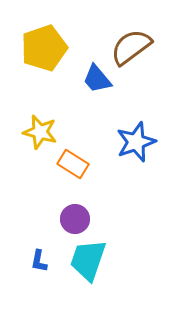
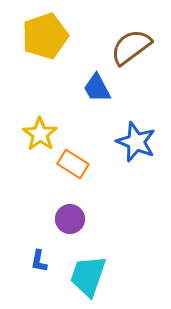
yellow pentagon: moved 1 px right, 12 px up
blue trapezoid: moved 9 px down; rotated 12 degrees clockwise
yellow star: moved 2 px down; rotated 20 degrees clockwise
blue star: rotated 30 degrees counterclockwise
purple circle: moved 5 px left
cyan trapezoid: moved 16 px down
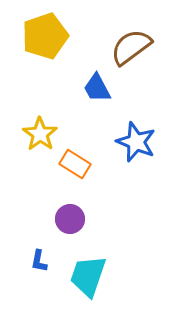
orange rectangle: moved 2 px right
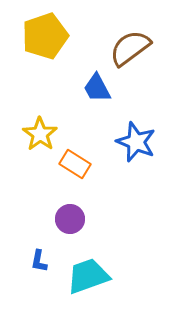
brown semicircle: moved 1 px left, 1 px down
cyan trapezoid: rotated 51 degrees clockwise
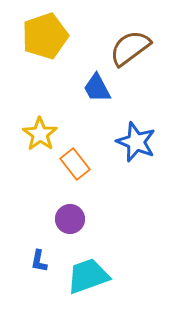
orange rectangle: rotated 20 degrees clockwise
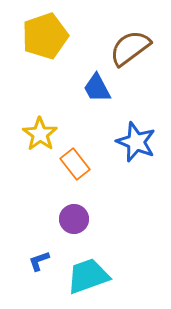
purple circle: moved 4 px right
blue L-shape: rotated 60 degrees clockwise
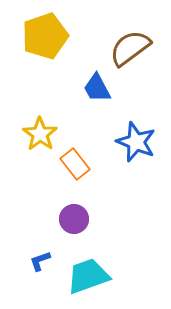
blue L-shape: moved 1 px right
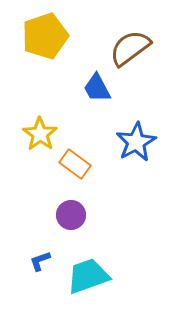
blue star: rotated 21 degrees clockwise
orange rectangle: rotated 16 degrees counterclockwise
purple circle: moved 3 px left, 4 px up
